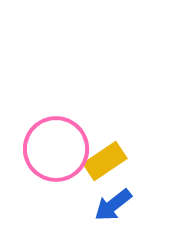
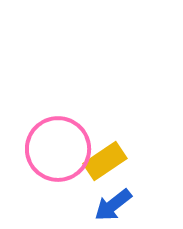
pink circle: moved 2 px right
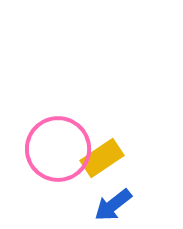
yellow rectangle: moved 3 px left, 3 px up
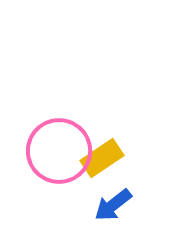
pink circle: moved 1 px right, 2 px down
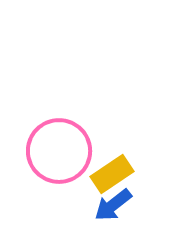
yellow rectangle: moved 10 px right, 16 px down
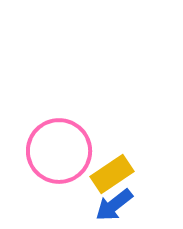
blue arrow: moved 1 px right
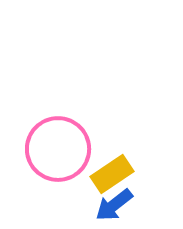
pink circle: moved 1 px left, 2 px up
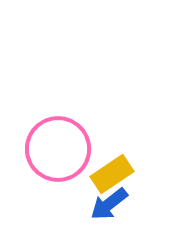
blue arrow: moved 5 px left, 1 px up
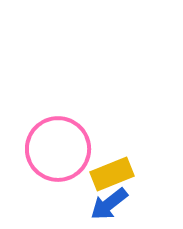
yellow rectangle: rotated 12 degrees clockwise
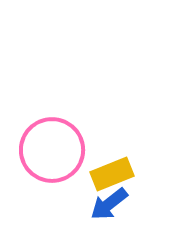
pink circle: moved 6 px left, 1 px down
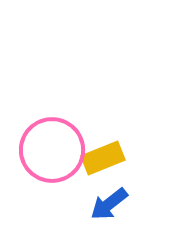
yellow rectangle: moved 9 px left, 16 px up
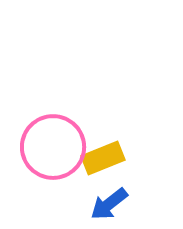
pink circle: moved 1 px right, 3 px up
